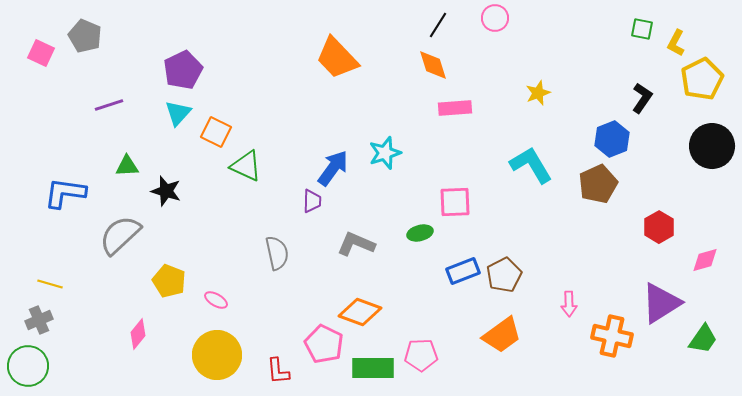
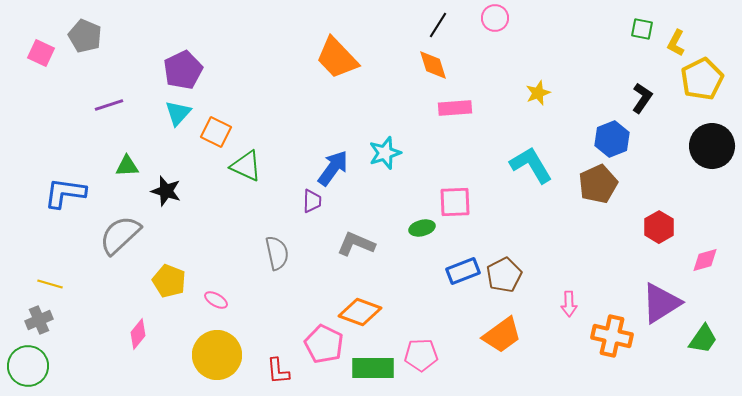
green ellipse at (420, 233): moved 2 px right, 5 px up
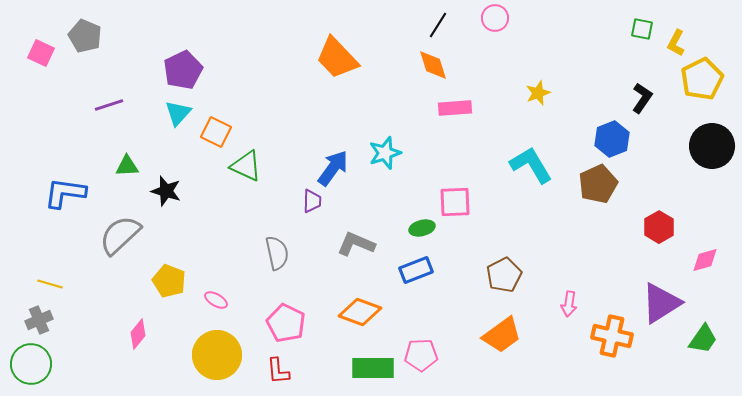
blue rectangle at (463, 271): moved 47 px left, 1 px up
pink arrow at (569, 304): rotated 10 degrees clockwise
pink pentagon at (324, 344): moved 38 px left, 21 px up
green circle at (28, 366): moved 3 px right, 2 px up
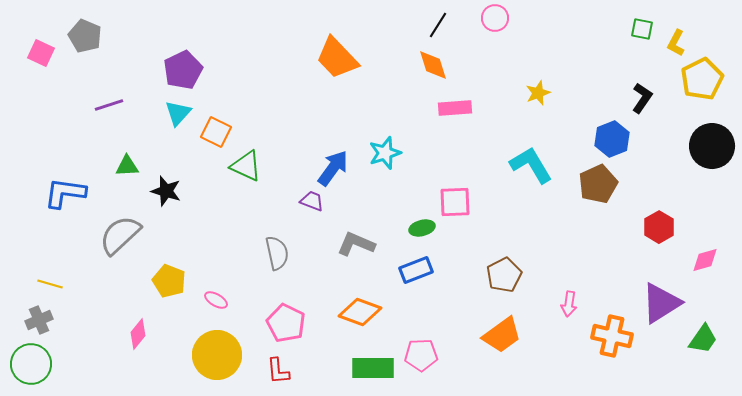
purple trapezoid at (312, 201): rotated 70 degrees counterclockwise
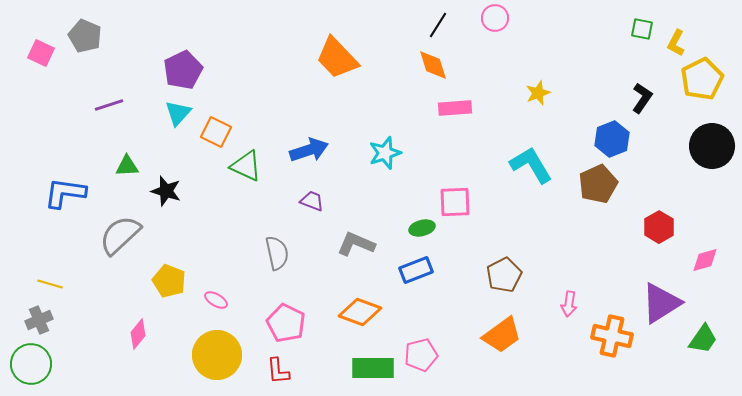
blue arrow at (333, 168): moved 24 px left, 18 px up; rotated 36 degrees clockwise
pink pentagon at (421, 355): rotated 12 degrees counterclockwise
